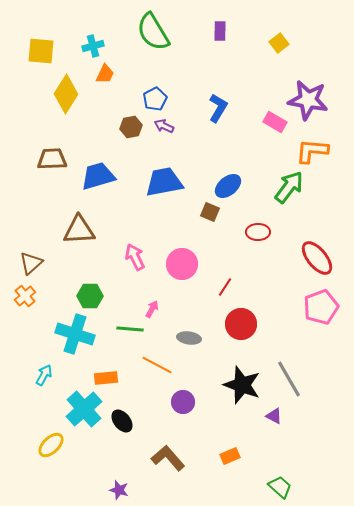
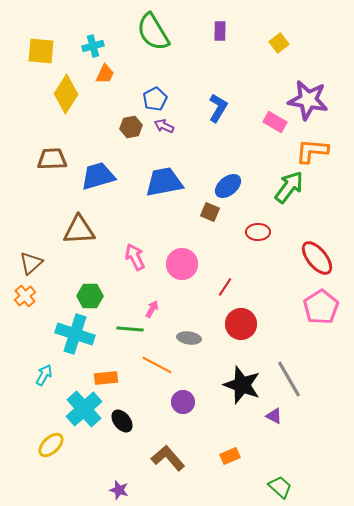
pink pentagon at (321, 307): rotated 12 degrees counterclockwise
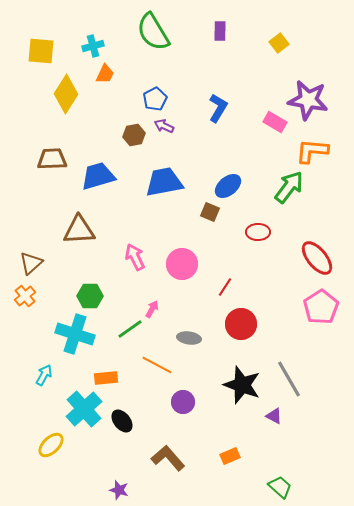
brown hexagon at (131, 127): moved 3 px right, 8 px down
green line at (130, 329): rotated 40 degrees counterclockwise
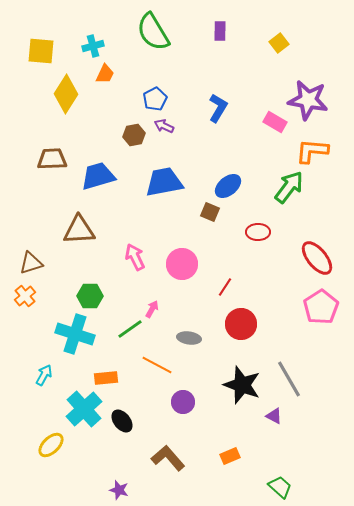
brown triangle at (31, 263): rotated 25 degrees clockwise
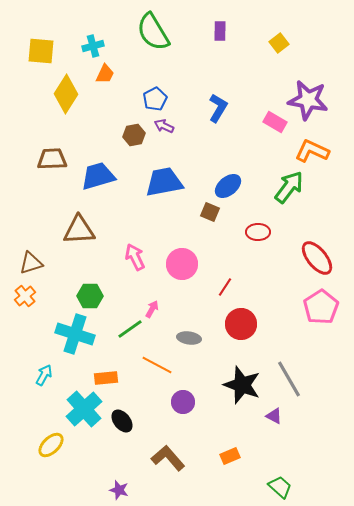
orange L-shape at (312, 151): rotated 20 degrees clockwise
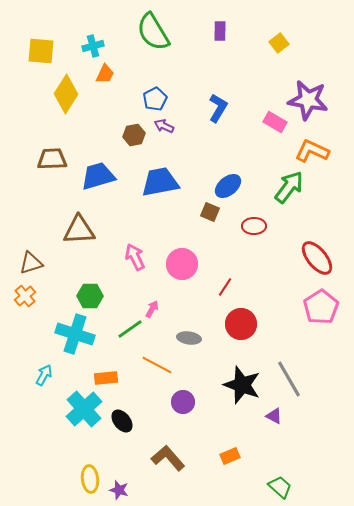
blue trapezoid at (164, 182): moved 4 px left
red ellipse at (258, 232): moved 4 px left, 6 px up
yellow ellipse at (51, 445): moved 39 px right, 34 px down; rotated 52 degrees counterclockwise
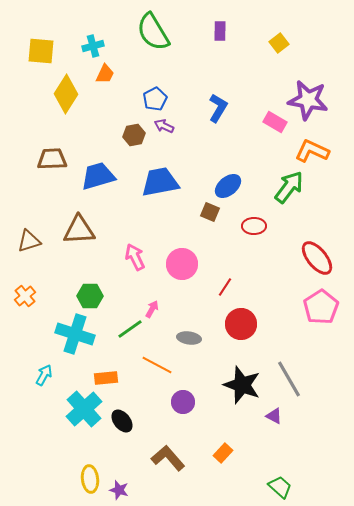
brown triangle at (31, 263): moved 2 px left, 22 px up
orange rectangle at (230, 456): moved 7 px left, 3 px up; rotated 24 degrees counterclockwise
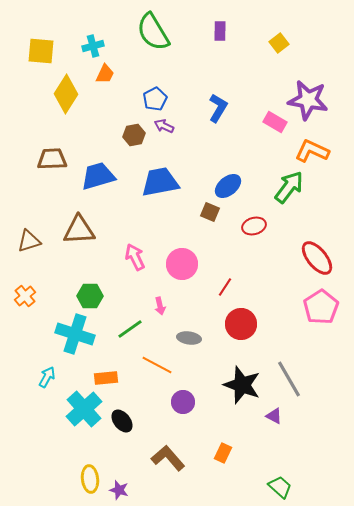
red ellipse at (254, 226): rotated 15 degrees counterclockwise
pink arrow at (152, 309): moved 8 px right, 3 px up; rotated 138 degrees clockwise
cyan arrow at (44, 375): moved 3 px right, 2 px down
orange rectangle at (223, 453): rotated 18 degrees counterclockwise
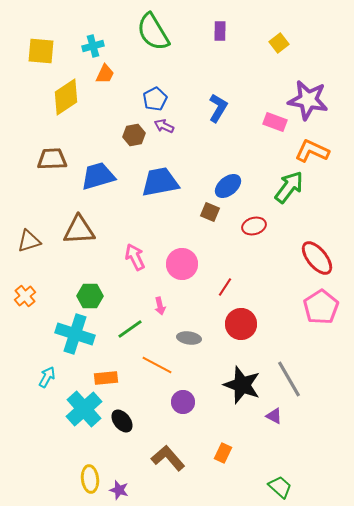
yellow diamond at (66, 94): moved 3 px down; rotated 24 degrees clockwise
pink rectangle at (275, 122): rotated 10 degrees counterclockwise
